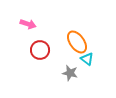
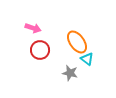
pink arrow: moved 5 px right, 4 px down
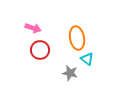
orange ellipse: moved 4 px up; rotated 25 degrees clockwise
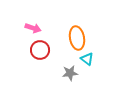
gray star: rotated 21 degrees counterclockwise
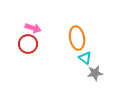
red circle: moved 12 px left, 6 px up
cyan triangle: moved 2 px left, 1 px up
gray star: moved 25 px right
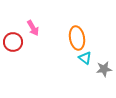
pink arrow: rotated 42 degrees clockwise
red circle: moved 15 px left, 2 px up
gray star: moved 9 px right, 4 px up
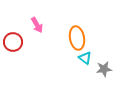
pink arrow: moved 4 px right, 3 px up
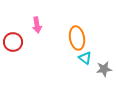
pink arrow: rotated 21 degrees clockwise
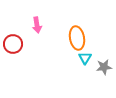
red circle: moved 2 px down
cyan triangle: rotated 24 degrees clockwise
gray star: moved 2 px up
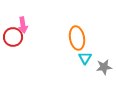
pink arrow: moved 14 px left
red circle: moved 7 px up
